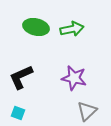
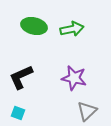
green ellipse: moved 2 px left, 1 px up
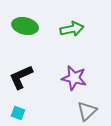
green ellipse: moved 9 px left
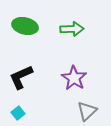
green arrow: rotated 10 degrees clockwise
purple star: rotated 20 degrees clockwise
cyan square: rotated 32 degrees clockwise
